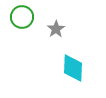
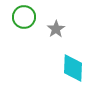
green circle: moved 2 px right
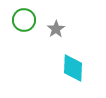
green circle: moved 3 px down
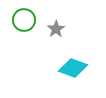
cyan diamond: rotated 72 degrees counterclockwise
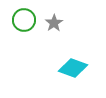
gray star: moved 2 px left, 6 px up
